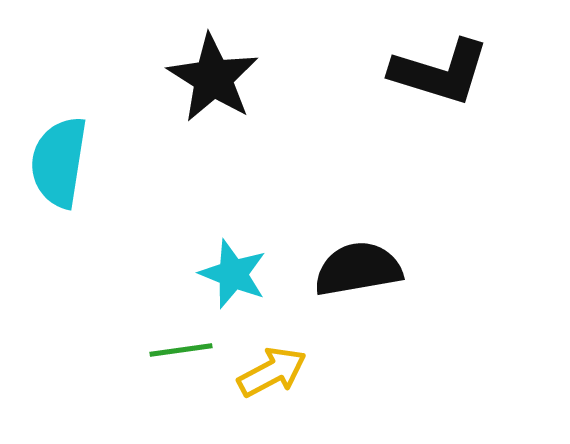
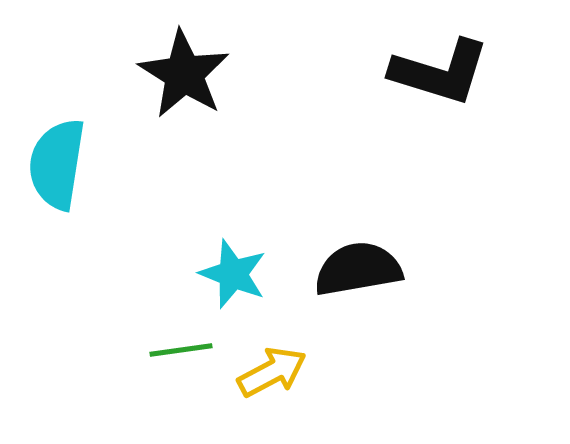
black star: moved 29 px left, 4 px up
cyan semicircle: moved 2 px left, 2 px down
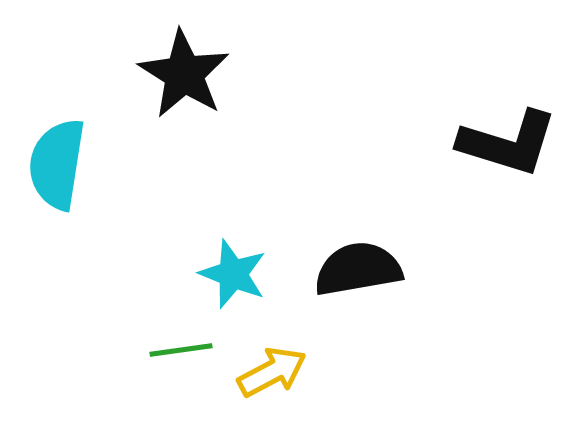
black L-shape: moved 68 px right, 71 px down
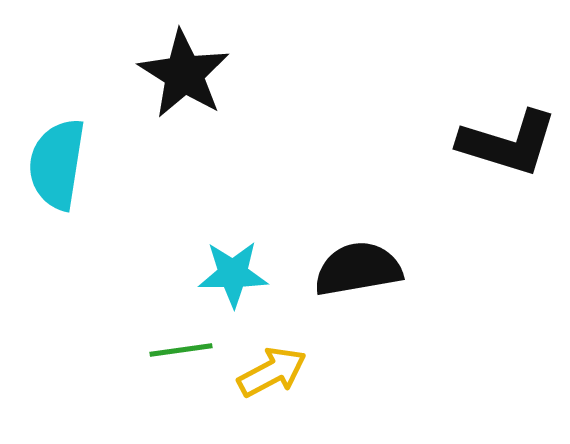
cyan star: rotated 22 degrees counterclockwise
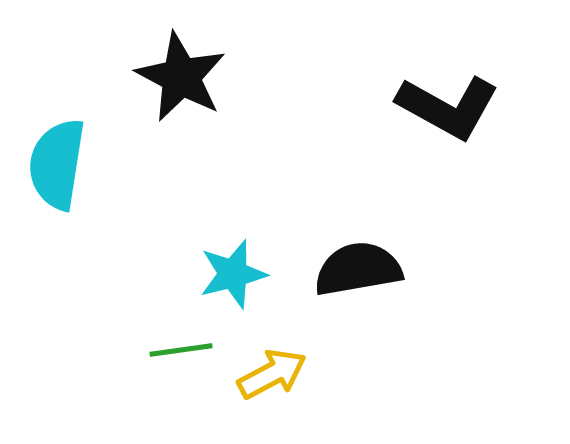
black star: moved 3 px left, 3 px down; rotated 4 degrees counterclockwise
black L-shape: moved 60 px left, 36 px up; rotated 12 degrees clockwise
cyan star: rotated 14 degrees counterclockwise
yellow arrow: moved 2 px down
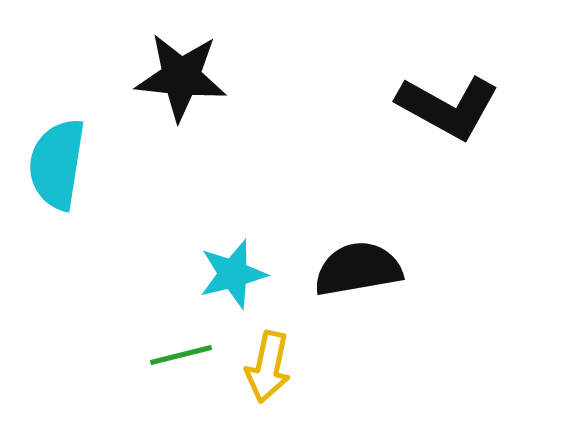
black star: rotated 22 degrees counterclockwise
green line: moved 5 px down; rotated 6 degrees counterclockwise
yellow arrow: moved 4 px left, 7 px up; rotated 130 degrees clockwise
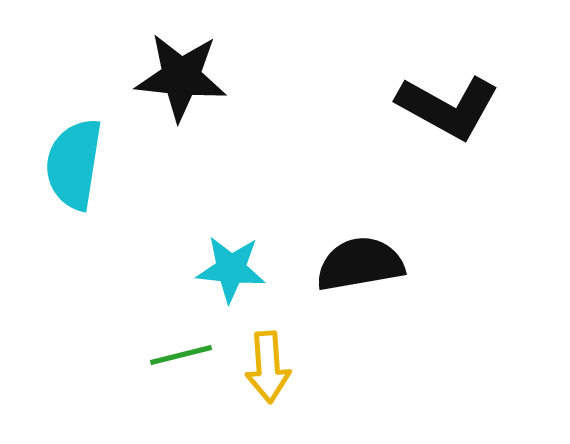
cyan semicircle: moved 17 px right
black semicircle: moved 2 px right, 5 px up
cyan star: moved 2 px left, 5 px up; rotated 20 degrees clockwise
yellow arrow: rotated 16 degrees counterclockwise
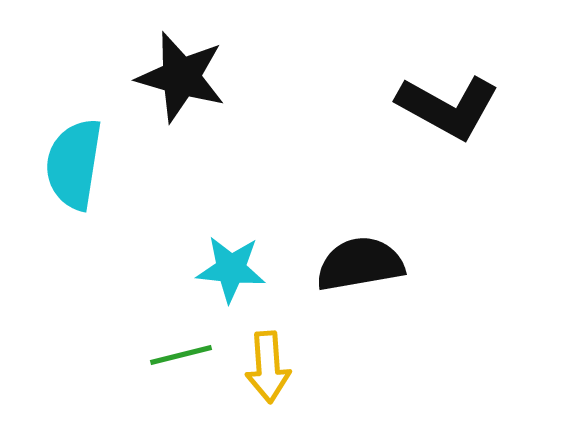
black star: rotated 10 degrees clockwise
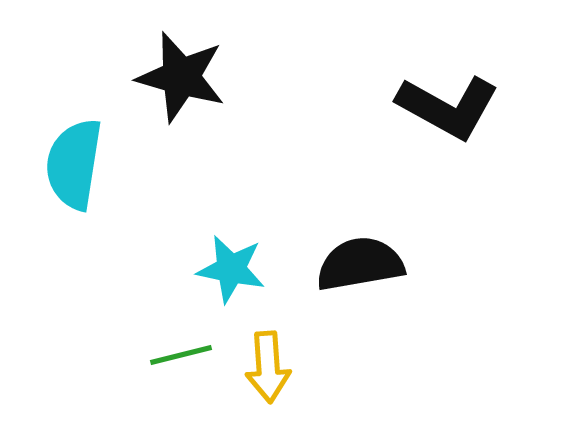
cyan star: rotated 6 degrees clockwise
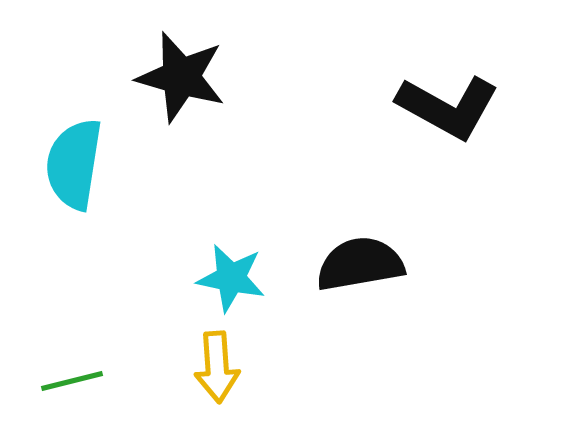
cyan star: moved 9 px down
green line: moved 109 px left, 26 px down
yellow arrow: moved 51 px left
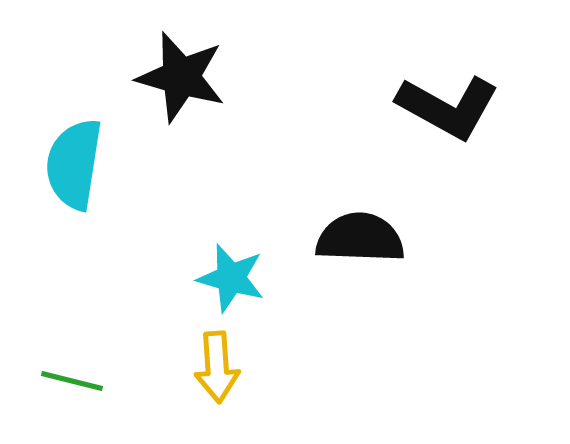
black semicircle: moved 26 px up; rotated 12 degrees clockwise
cyan star: rotated 4 degrees clockwise
green line: rotated 28 degrees clockwise
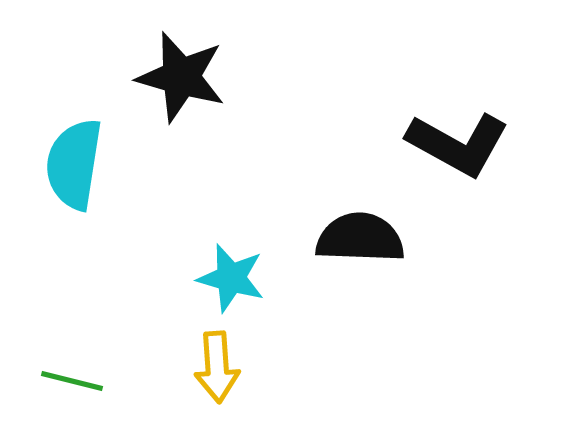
black L-shape: moved 10 px right, 37 px down
